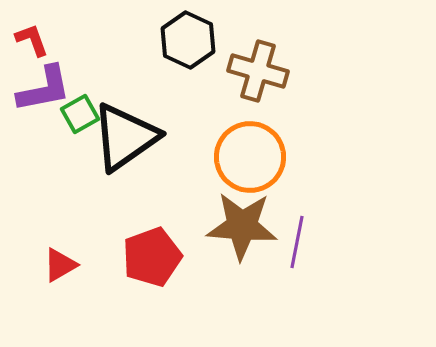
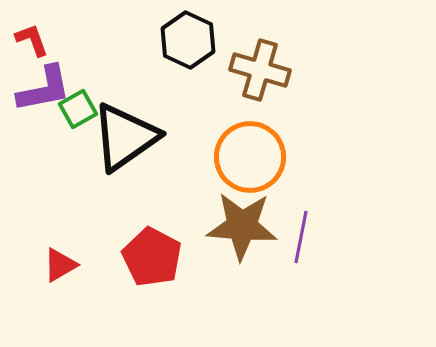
brown cross: moved 2 px right, 1 px up
green square: moved 2 px left, 5 px up
purple line: moved 4 px right, 5 px up
red pentagon: rotated 24 degrees counterclockwise
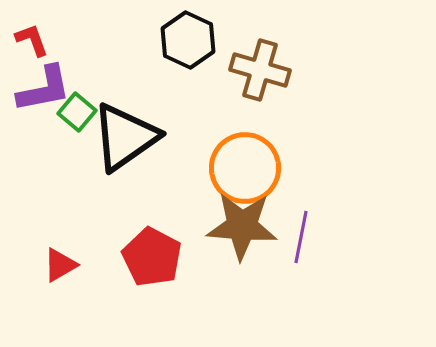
green square: moved 1 px left, 3 px down; rotated 21 degrees counterclockwise
orange circle: moved 5 px left, 11 px down
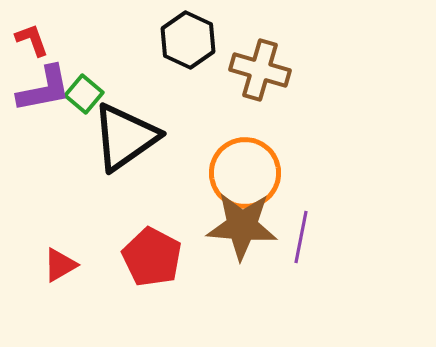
green square: moved 7 px right, 18 px up
orange circle: moved 5 px down
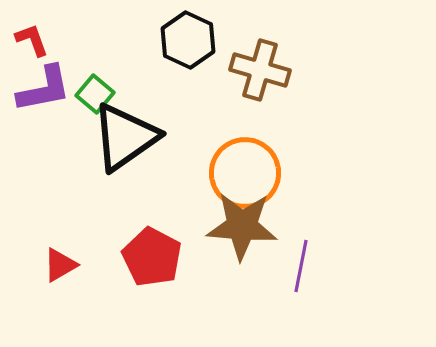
green square: moved 11 px right
purple line: moved 29 px down
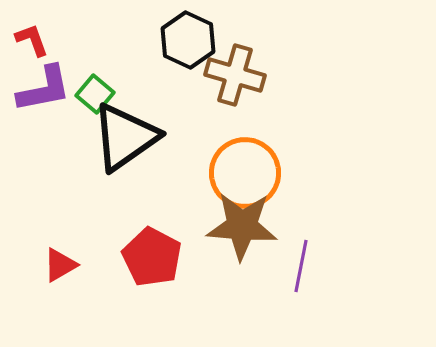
brown cross: moved 25 px left, 5 px down
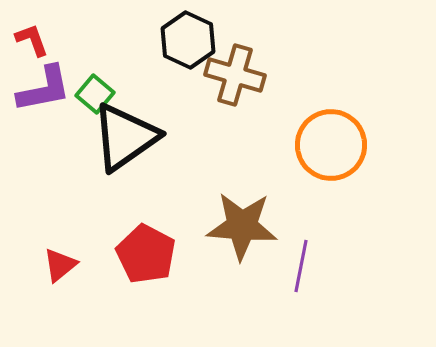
orange circle: moved 86 px right, 28 px up
red pentagon: moved 6 px left, 3 px up
red triangle: rotated 9 degrees counterclockwise
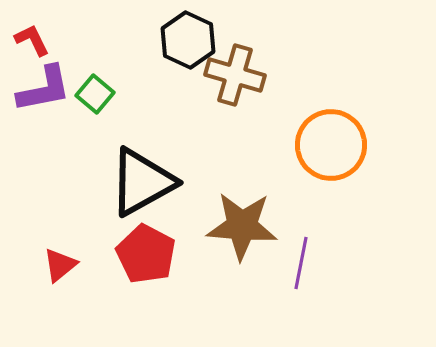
red L-shape: rotated 6 degrees counterclockwise
black triangle: moved 17 px right, 45 px down; rotated 6 degrees clockwise
purple line: moved 3 px up
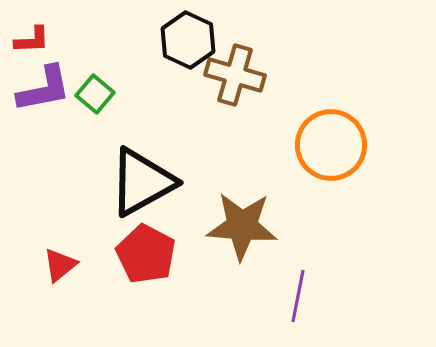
red L-shape: rotated 114 degrees clockwise
purple line: moved 3 px left, 33 px down
